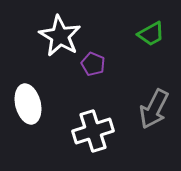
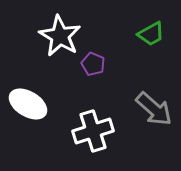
white ellipse: rotated 45 degrees counterclockwise
gray arrow: rotated 75 degrees counterclockwise
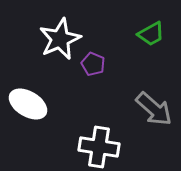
white star: moved 3 px down; rotated 18 degrees clockwise
white cross: moved 6 px right, 16 px down; rotated 27 degrees clockwise
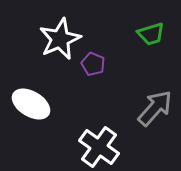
green trapezoid: rotated 12 degrees clockwise
white ellipse: moved 3 px right
gray arrow: moved 1 px right, 1 px up; rotated 90 degrees counterclockwise
white cross: rotated 27 degrees clockwise
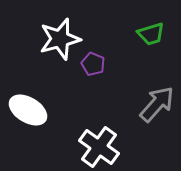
white star: rotated 9 degrees clockwise
white ellipse: moved 3 px left, 6 px down
gray arrow: moved 2 px right, 4 px up
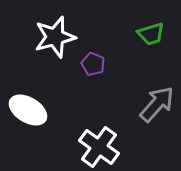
white star: moved 5 px left, 2 px up
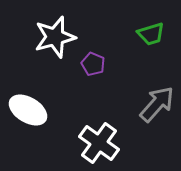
white cross: moved 4 px up
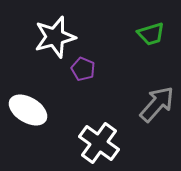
purple pentagon: moved 10 px left, 5 px down
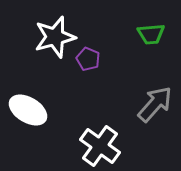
green trapezoid: rotated 12 degrees clockwise
purple pentagon: moved 5 px right, 10 px up
gray arrow: moved 2 px left
white cross: moved 1 px right, 3 px down
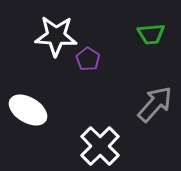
white star: moved 1 px right, 1 px up; rotated 18 degrees clockwise
purple pentagon: rotated 10 degrees clockwise
white cross: rotated 9 degrees clockwise
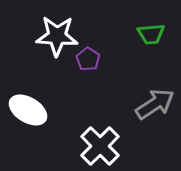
white star: moved 1 px right
gray arrow: rotated 15 degrees clockwise
